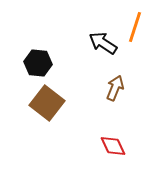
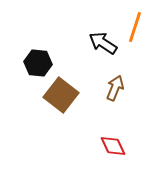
brown square: moved 14 px right, 8 px up
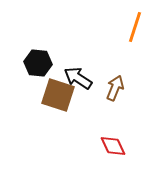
black arrow: moved 25 px left, 35 px down
brown square: moved 3 px left; rotated 20 degrees counterclockwise
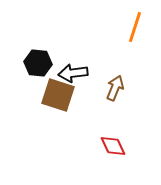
black arrow: moved 5 px left, 5 px up; rotated 40 degrees counterclockwise
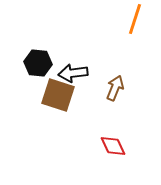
orange line: moved 8 px up
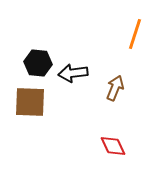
orange line: moved 15 px down
brown square: moved 28 px left, 7 px down; rotated 16 degrees counterclockwise
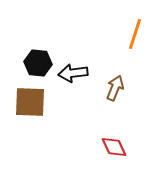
red diamond: moved 1 px right, 1 px down
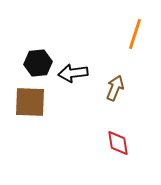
black hexagon: rotated 12 degrees counterclockwise
red diamond: moved 4 px right, 4 px up; rotated 16 degrees clockwise
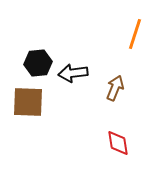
brown square: moved 2 px left
